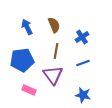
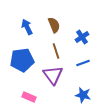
brown line: rotated 28 degrees counterclockwise
pink rectangle: moved 7 px down
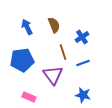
brown line: moved 7 px right, 1 px down
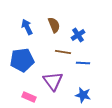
blue cross: moved 4 px left, 2 px up
brown line: rotated 63 degrees counterclockwise
blue line: rotated 24 degrees clockwise
purple triangle: moved 6 px down
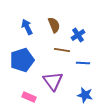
brown line: moved 1 px left, 2 px up
blue pentagon: rotated 10 degrees counterclockwise
blue star: moved 2 px right
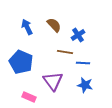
brown semicircle: rotated 21 degrees counterclockwise
brown line: moved 3 px right, 2 px down
blue pentagon: moved 1 px left, 2 px down; rotated 30 degrees counterclockwise
blue star: moved 10 px up
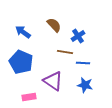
blue arrow: moved 4 px left, 5 px down; rotated 28 degrees counterclockwise
blue cross: moved 1 px down
purple triangle: rotated 20 degrees counterclockwise
pink rectangle: rotated 32 degrees counterclockwise
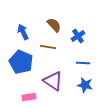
blue arrow: rotated 28 degrees clockwise
brown line: moved 17 px left, 5 px up
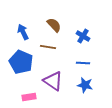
blue cross: moved 5 px right; rotated 24 degrees counterclockwise
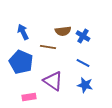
brown semicircle: moved 9 px right, 6 px down; rotated 126 degrees clockwise
blue line: rotated 24 degrees clockwise
